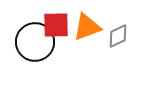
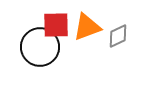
black circle: moved 5 px right, 5 px down
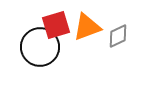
red square: rotated 16 degrees counterclockwise
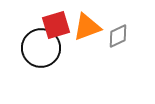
black circle: moved 1 px right, 1 px down
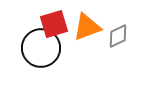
red square: moved 2 px left, 1 px up
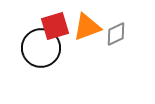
red square: moved 1 px right, 2 px down
gray diamond: moved 2 px left, 2 px up
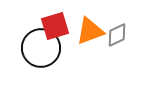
orange triangle: moved 3 px right, 4 px down
gray diamond: moved 1 px right, 1 px down
